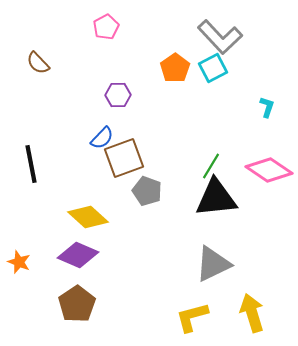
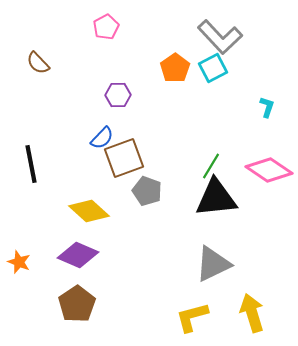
yellow diamond: moved 1 px right, 6 px up
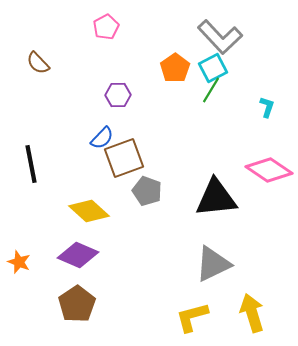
green line: moved 76 px up
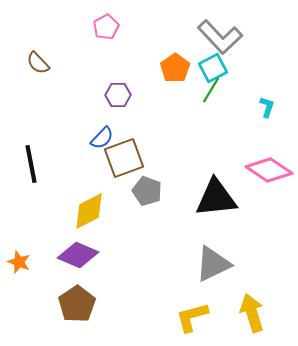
yellow diamond: rotated 69 degrees counterclockwise
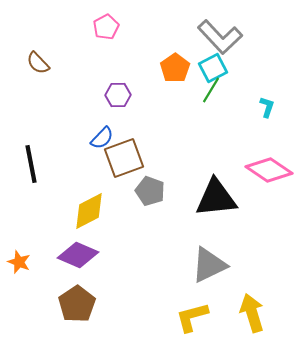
gray pentagon: moved 3 px right
gray triangle: moved 4 px left, 1 px down
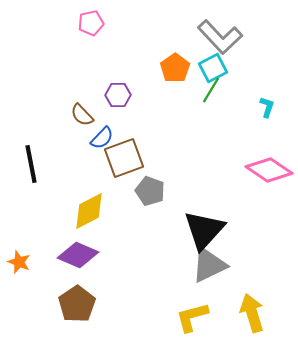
pink pentagon: moved 15 px left, 4 px up; rotated 15 degrees clockwise
brown semicircle: moved 44 px right, 52 px down
black triangle: moved 12 px left, 32 px down; rotated 42 degrees counterclockwise
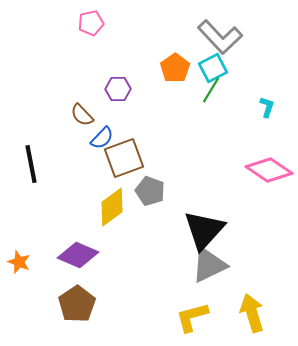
purple hexagon: moved 6 px up
yellow diamond: moved 23 px right, 4 px up; rotated 9 degrees counterclockwise
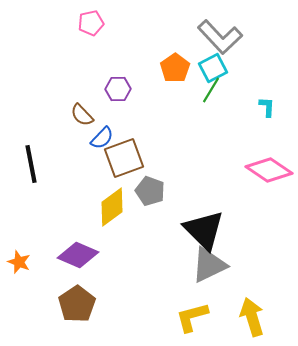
cyan L-shape: rotated 15 degrees counterclockwise
black triangle: rotated 27 degrees counterclockwise
yellow arrow: moved 4 px down
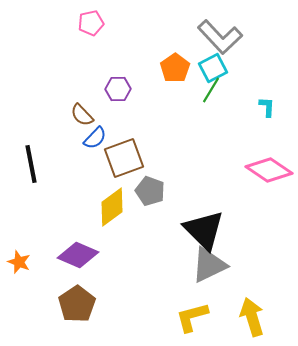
blue semicircle: moved 7 px left
